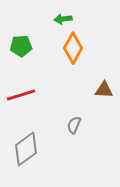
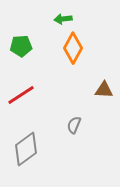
red line: rotated 16 degrees counterclockwise
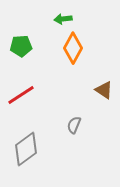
brown triangle: rotated 30 degrees clockwise
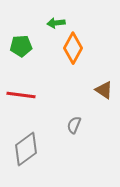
green arrow: moved 7 px left, 4 px down
red line: rotated 40 degrees clockwise
